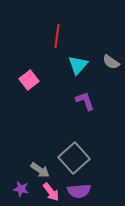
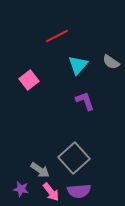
red line: rotated 55 degrees clockwise
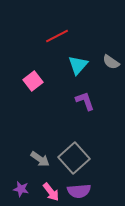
pink square: moved 4 px right, 1 px down
gray arrow: moved 11 px up
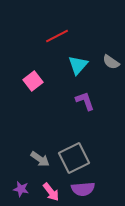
gray square: rotated 16 degrees clockwise
purple semicircle: moved 4 px right, 2 px up
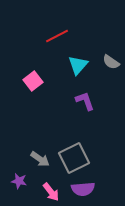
purple star: moved 2 px left, 8 px up
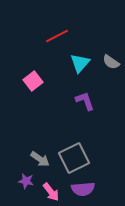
cyan triangle: moved 2 px right, 2 px up
purple star: moved 7 px right
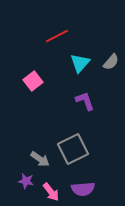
gray semicircle: rotated 84 degrees counterclockwise
gray square: moved 1 px left, 9 px up
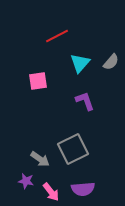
pink square: moved 5 px right; rotated 30 degrees clockwise
